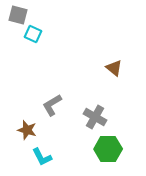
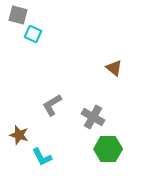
gray cross: moved 2 px left
brown star: moved 8 px left, 5 px down
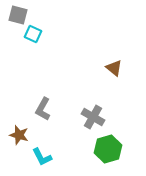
gray L-shape: moved 9 px left, 4 px down; rotated 30 degrees counterclockwise
green hexagon: rotated 16 degrees counterclockwise
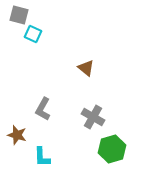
gray square: moved 1 px right
brown triangle: moved 28 px left
brown star: moved 2 px left
green hexagon: moved 4 px right
cyan L-shape: rotated 25 degrees clockwise
